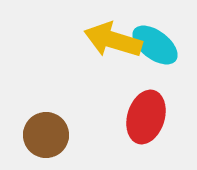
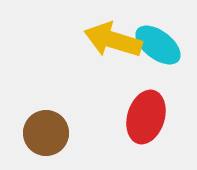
cyan ellipse: moved 3 px right
brown circle: moved 2 px up
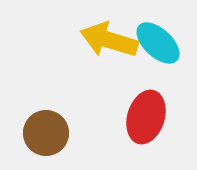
yellow arrow: moved 4 px left
cyan ellipse: moved 2 px up; rotated 6 degrees clockwise
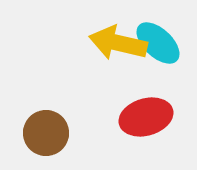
yellow arrow: moved 9 px right, 3 px down; rotated 4 degrees counterclockwise
red ellipse: rotated 57 degrees clockwise
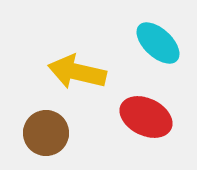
yellow arrow: moved 41 px left, 29 px down
red ellipse: rotated 42 degrees clockwise
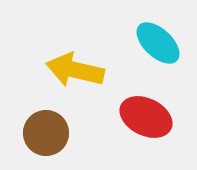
yellow arrow: moved 2 px left, 2 px up
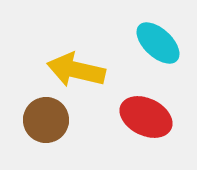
yellow arrow: moved 1 px right
brown circle: moved 13 px up
